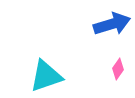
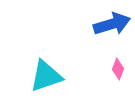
pink diamond: rotated 15 degrees counterclockwise
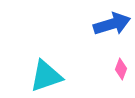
pink diamond: moved 3 px right
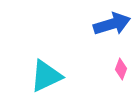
cyan triangle: rotated 6 degrees counterclockwise
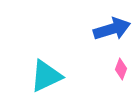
blue arrow: moved 5 px down
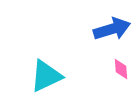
pink diamond: rotated 25 degrees counterclockwise
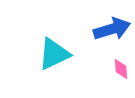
cyan triangle: moved 8 px right, 22 px up
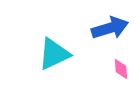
blue arrow: moved 2 px left, 1 px up
